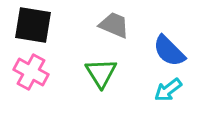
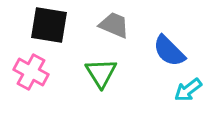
black square: moved 16 px right
cyan arrow: moved 20 px right
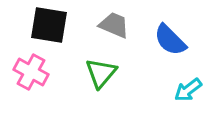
blue semicircle: moved 1 px right, 11 px up
green triangle: rotated 12 degrees clockwise
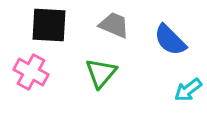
black square: rotated 6 degrees counterclockwise
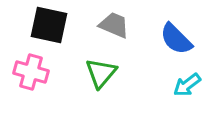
black square: rotated 9 degrees clockwise
blue semicircle: moved 6 px right, 1 px up
pink cross: rotated 12 degrees counterclockwise
cyan arrow: moved 1 px left, 5 px up
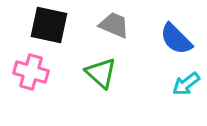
green triangle: rotated 28 degrees counterclockwise
cyan arrow: moved 1 px left, 1 px up
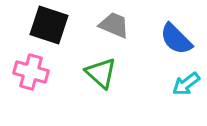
black square: rotated 6 degrees clockwise
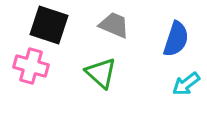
blue semicircle: rotated 117 degrees counterclockwise
pink cross: moved 6 px up
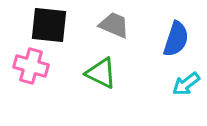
black square: rotated 12 degrees counterclockwise
green triangle: rotated 16 degrees counterclockwise
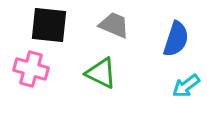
pink cross: moved 3 px down
cyan arrow: moved 2 px down
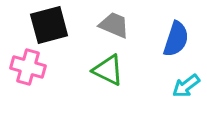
black square: rotated 21 degrees counterclockwise
pink cross: moved 3 px left, 2 px up
green triangle: moved 7 px right, 3 px up
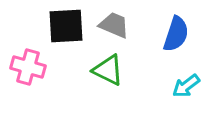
black square: moved 17 px right, 1 px down; rotated 12 degrees clockwise
blue semicircle: moved 5 px up
